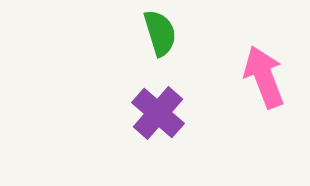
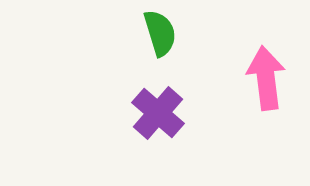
pink arrow: moved 2 px right, 1 px down; rotated 14 degrees clockwise
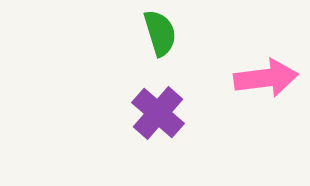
pink arrow: rotated 90 degrees clockwise
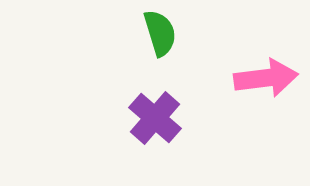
purple cross: moved 3 px left, 5 px down
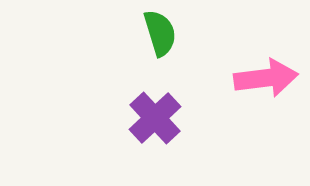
purple cross: rotated 6 degrees clockwise
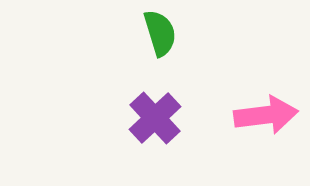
pink arrow: moved 37 px down
